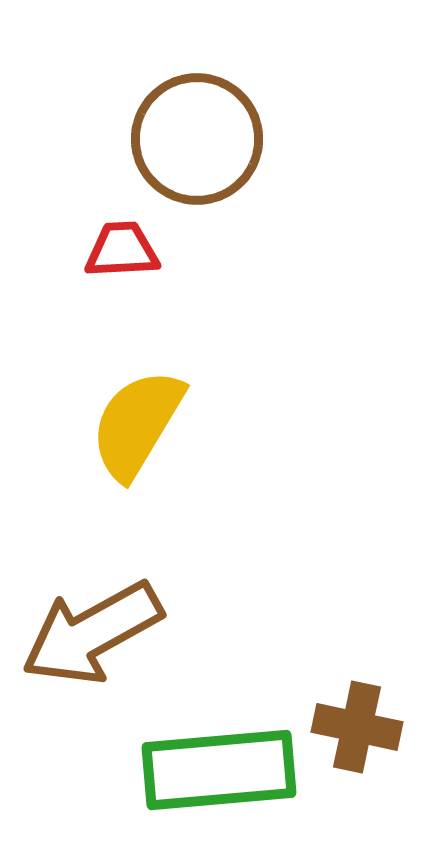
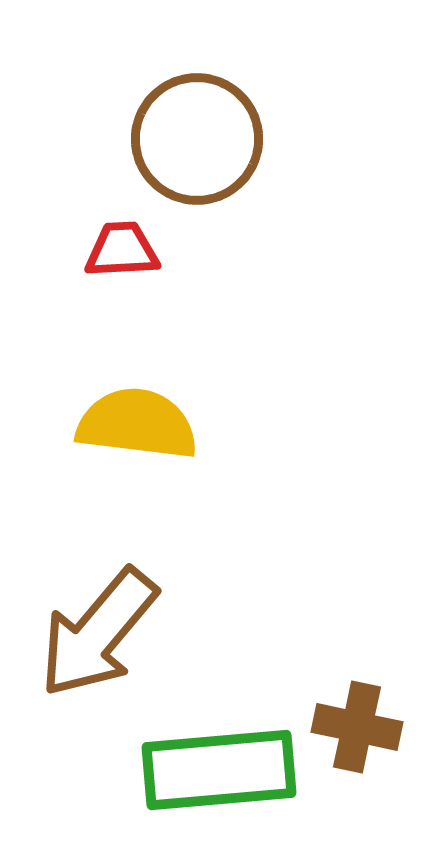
yellow semicircle: rotated 66 degrees clockwise
brown arrow: moved 6 px right; rotated 21 degrees counterclockwise
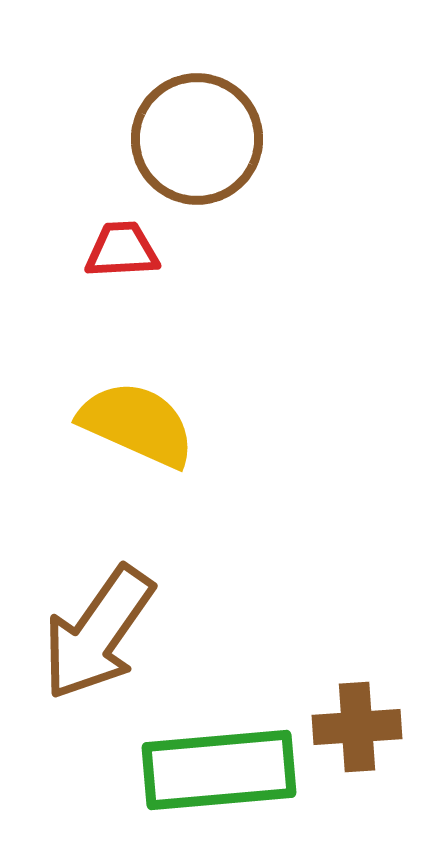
yellow semicircle: rotated 17 degrees clockwise
brown arrow: rotated 5 degrees counterclockwise
brown cross: rotated 16 degrees counterclockwise
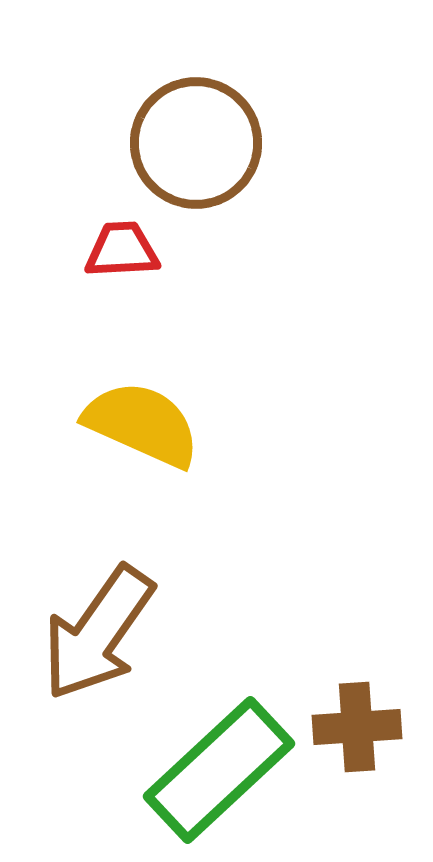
brown circle: moved 1 px left, 4 px down
yellow semicircle: moved 5 px right
green rectangle: rotated 38 degrees counterclockwise
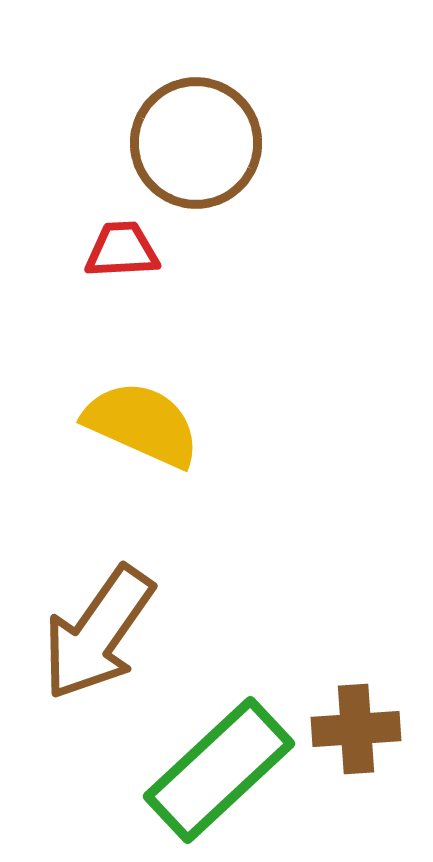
brown cross: moved 1 px left, 2 px down
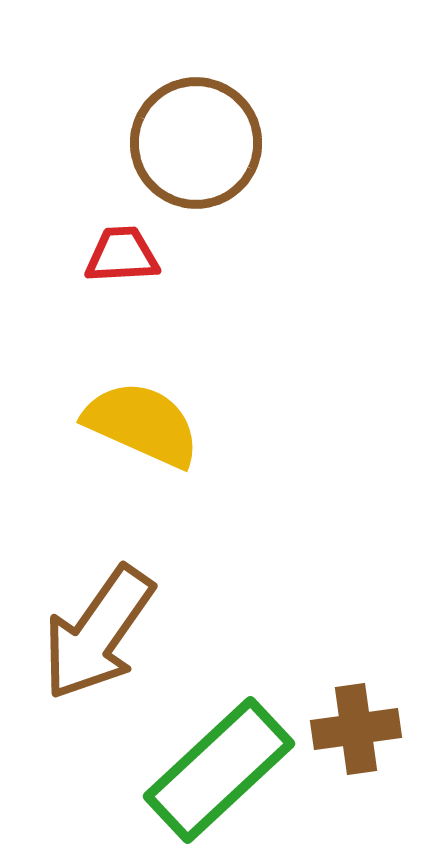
red trapezoid: moved 5 px down
brown cross: rotated 4 degrees counterclockwise
